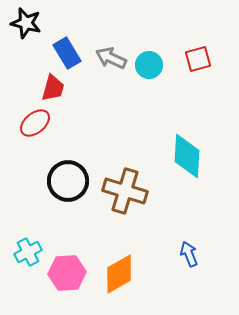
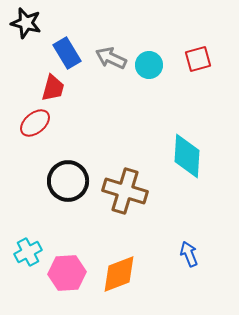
orange diamond: rotated 9 degrees clockwise
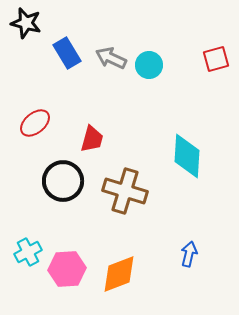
red square: moved 18 px right
red trapezoid: moved 39 px right, 51 px down
black circle: moved 5 px left
blue arrow: rotated 35 degrees clockwise
pink hexagon: moved 4 px up
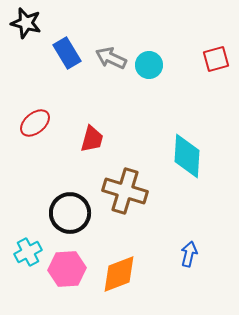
black circle: moved 7 px right, 32 px down
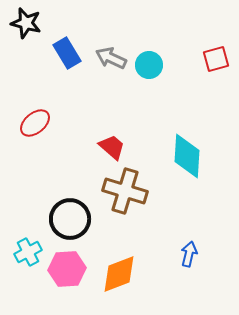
red trapezoid: moved 20 px right, 8 px down; rotated 64 degrees counterclockwise
black circle: moved 6 px down
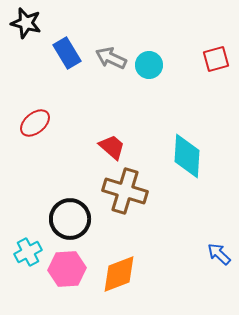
blue arrow: moved 30 px right; rotated 60 degrees counterclockwise
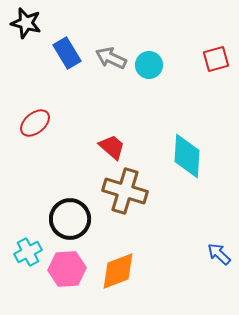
orange diamond: moved 1 px left, 3 px up
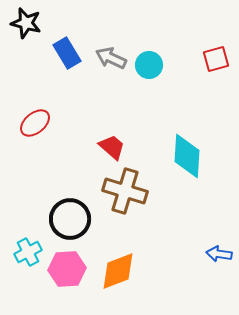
blue arrow: rotated 35 degrees counterclockwise
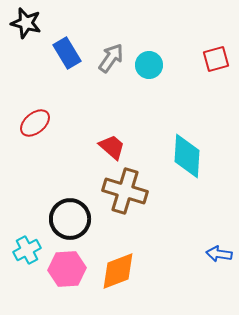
gray arrow: rotated 100 degrees clockwise
cyan cross: moved 1 px left, 2 px up
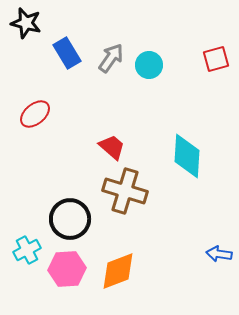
red ellipse: moved 9 px up
